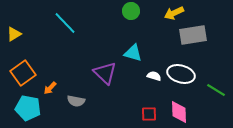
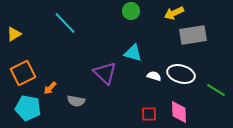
orange square: rotated 10 degrees clockwise
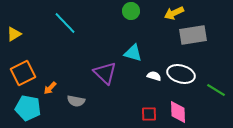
pink diamond: moved 1 px left
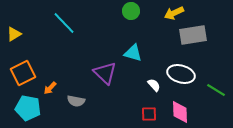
cyan line: moved 1 px left
white semicircle: moved 9 px down; rotated 32 degrees clockwise
pink diamond: moved 2 px right
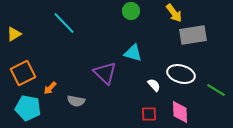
yellow arrow: rotated 102 degrees counterclockwise
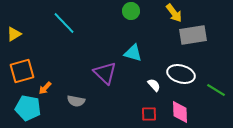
orange square: moved 1 px left, 2 px up; rotated 10 degrees clockwise
orange arrow: moved 5 px left
